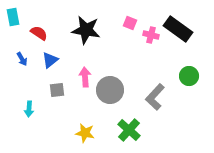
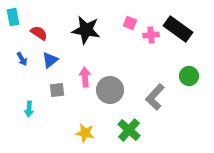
pink cross: rotated 21 degrees counterclockwise
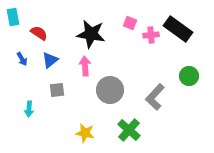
black star: moved 5 px right, 4 px down
pink arrow: moved 11 px up
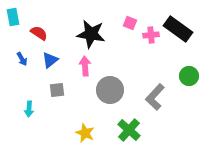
yellow star: rotated 12 degrees clockwise
